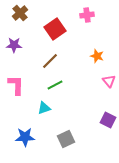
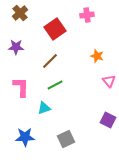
purple star: moved 2 px right, 2 px down
pink L-shape: moved 5 px right, 2 px down
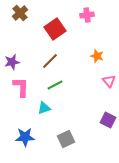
purple star: moved 4 px left, 15 px down; rotated 14 degrees counterclockwise
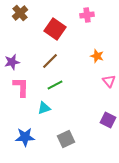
red square: rotated 20 degrees counterclockwise
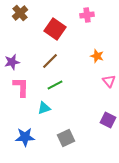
gray square: moved 1 px up
